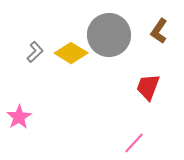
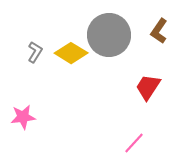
gray L-shape: rotated 15 degrees counterclockwise
red trapezoid: rotated 12 degrees clockwise
pink star: moved 4 px right; rotated 25 degrees clockwise
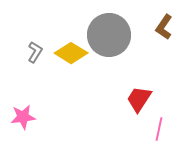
brown L-shape: moved 5 px right, 4 px up
red trapezoid: moved 9 px left, 12 px down
pink line: moved 25 px right, 14 px up; rotated 30 degrees counterclockwise
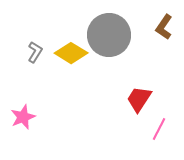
pink star: rotated 15 degrees counterclockwise
pink line: rotated 15 degrees clockwise
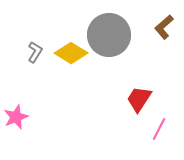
brown L-shape: rotated 15 degrees clockwise
pink star: moved 7 px left
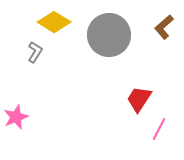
yellow diamond: moved 17 px left, 31 px up
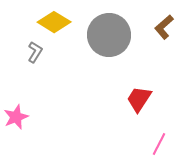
pink line: moved 15 px down
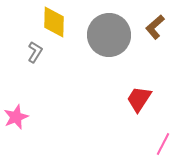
yellow diamond: rotated 60 degrees clockwise
brown L-shape: moved 9 px left
pink line: moved 4 px right
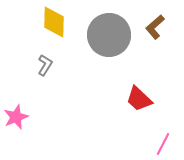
gray L-shape: moved 10 px right, 13 px down
red trapezoid: rotated 80 degrees counterclockwise
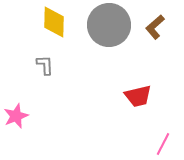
gray circle: moved 10 px up
gray L-shape: rotated 35 degrees counterclockwise
red trapezoid: moved 1 px left, 3 px up; rotated 56 degrees counterclockwise
pink star: moved 1 px up
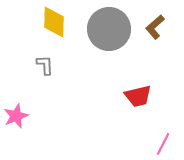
gray circle: moved 4 px down
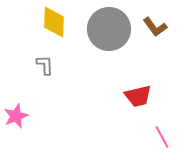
brown L-shape: rotated 85 degrees counterclockwise
pink line: moved 1 px left, 7 px up; rotated 55 degrees counterclockwise
